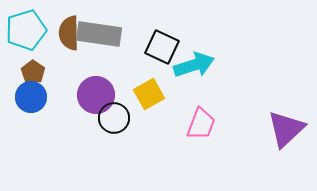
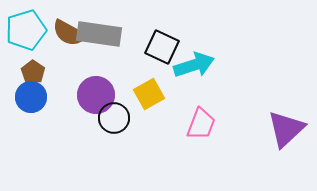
brown semicircle: rotated 60 degrees counterclockwise
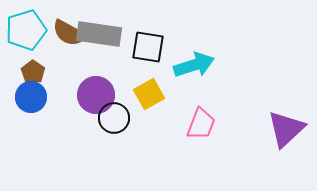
black square: moved 14 px left; rotated 16 degrees counterclockwise
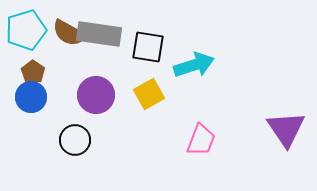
black circle: moved 39 px left, 22 px down
pink trapezoid: moved 16 px down
purple triangle: rotated 21 degrees counterclockwise
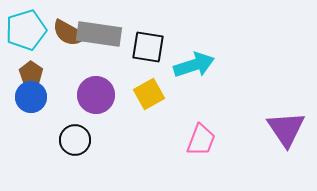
brown pentagon: moved 2 px left, 1 px down
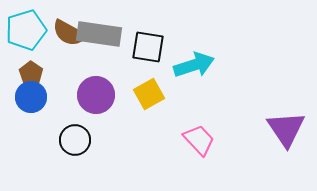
pink trapezoid: moved 2 px left; rotated 64 degrees counterclockwise
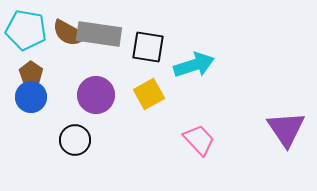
cyan pentagon: rotated 27 degrees clockwise
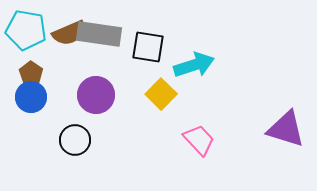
brown semicircle: rotated 52 degrees counterclockwise
yellow square: moved 12 px right; rotated 16 degrees counterclockwise
purple triangle: rotated 39 degrees counterclockwise
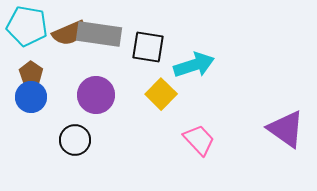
cyan pentagon: moved 1 px right, 4 px up
purple triangle: rotated 18 degrees clockwise
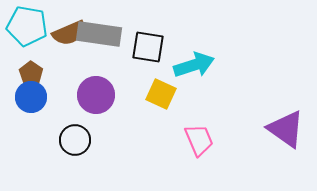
yellow square: rotated 20 degrees counterclockwise
pink trapezoid: rotated 20 degrees clockwise
